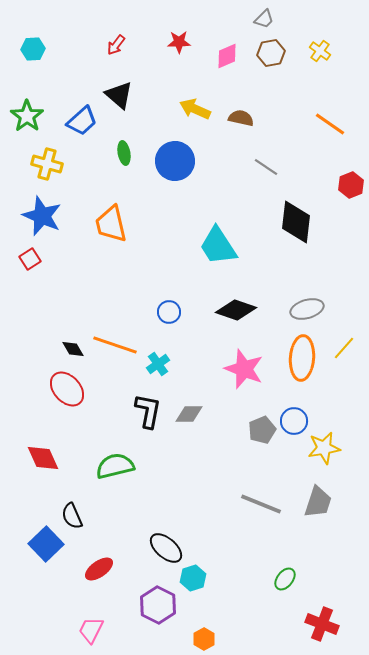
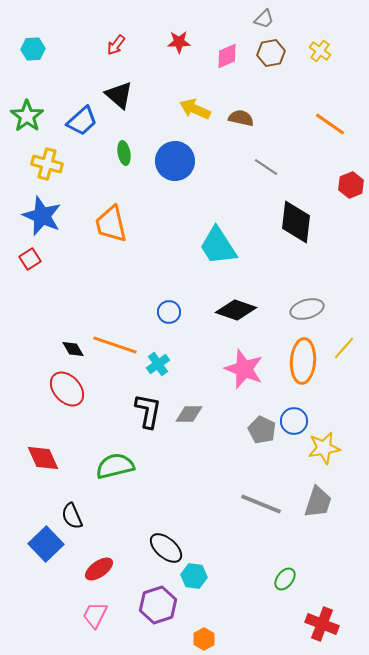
orange ellipse at (302, 358): moved 1 px right, 3 px down
gray pentagon at (262, 430): rotated 24 degrees counterclockwise
cyan hexagon at (193, 578): moved 1 px right, 2 px up; rotated 25 degrees clockwise
purple hexagon at (158, 605): rotated 15 degrees clockwise
pink trapezoid at (91, 630): moved 4 px right, 15 px up
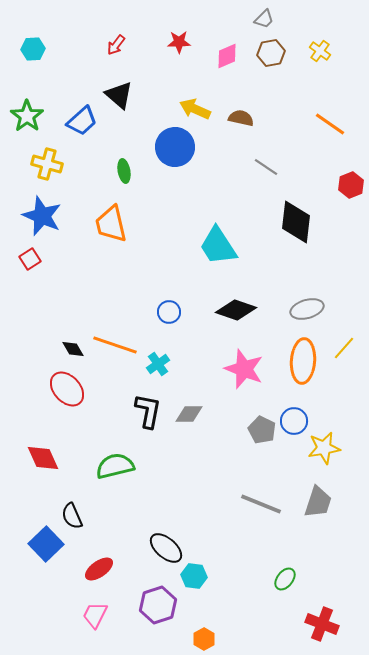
green ellipse at (124, 153): moved 18 px down
blue circle at (175, 161): moved 14 px up
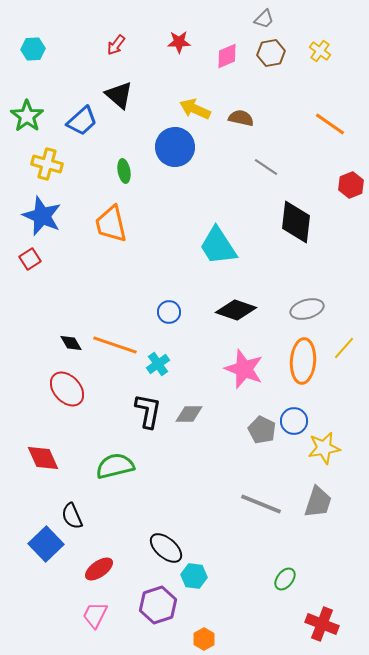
black diamond at (73, 349): moved 2 px left, 6 px up
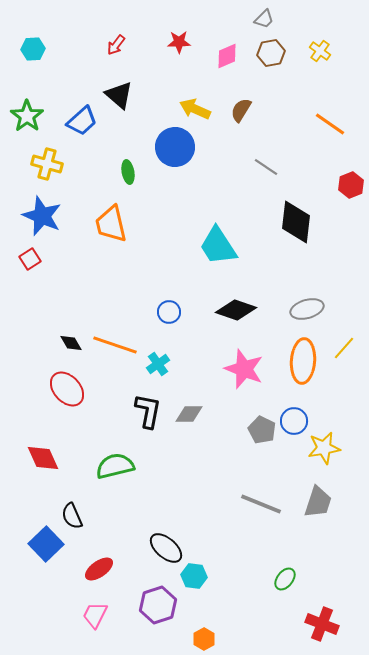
brown semicircle at (241, 118): moved 8 px up; rotated 70 degrees counterclockwise
green ellipse at (124, 171): moved 4 px right, 1 px down
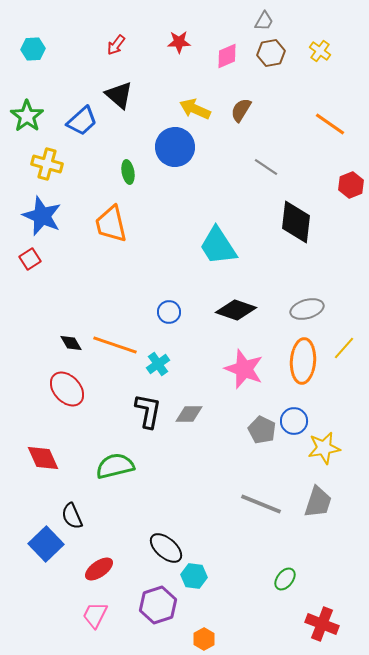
gray trapezoid at (264, 19): moved 2 px down; rotated 15 degrees counterclockwise
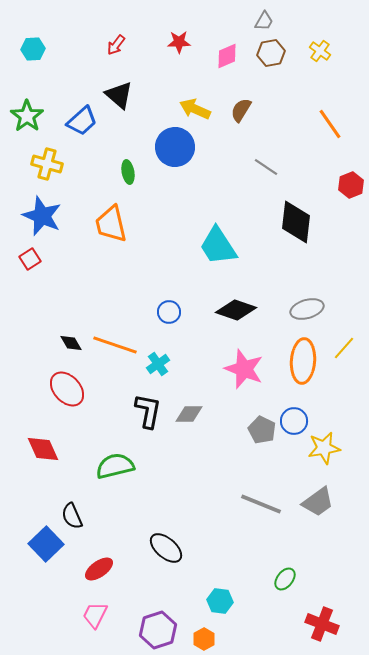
orange line at (330, 124): rotated 20 degrees clockwise
red diamond at (43, 458): moved 9 px up
gray trapezoid at (318, 502): rotated 36 degrees clockwise
cyan hexagon at (194, 576): moved 26 px right, 25 px down
purple hexagon at (158, 605): moved 25 px down
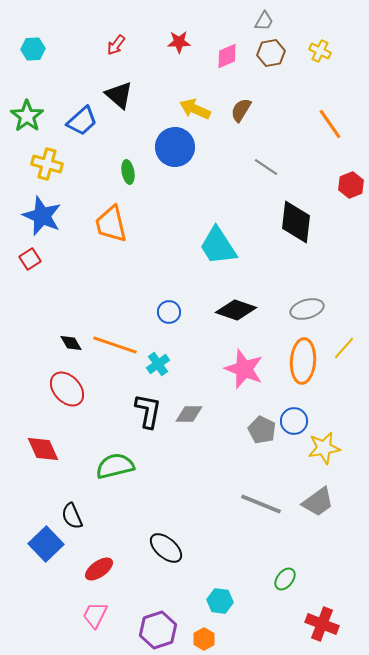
yellow cross at (320, 51): rotated 10 degrees counterclockwise
